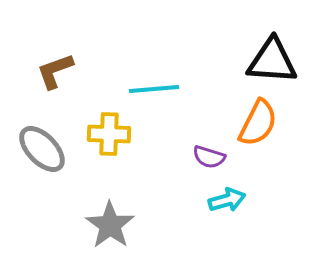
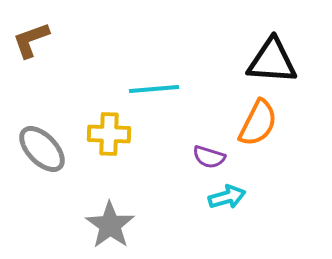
brown L-shape: moved 24 px left, 31 px up
cyan arrow: moved 3 px up
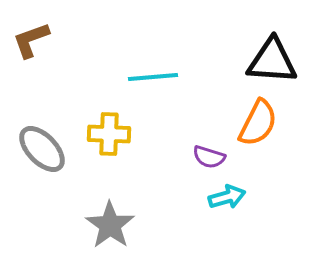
cyan line: moved 1 px left, 12 px up
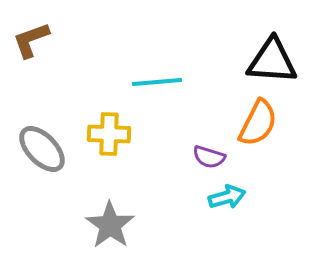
cyan line: moved 4 px right, 5 px down
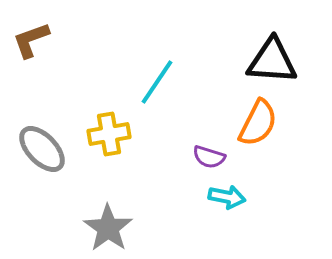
cyan line: rotated 51 degrees counterclockwise
yellow cross: rotated 12 degrees counterclockwise
cyan arrow: rotated 27 degrees clockwise
gray star: moved 2 px left, 3 px down
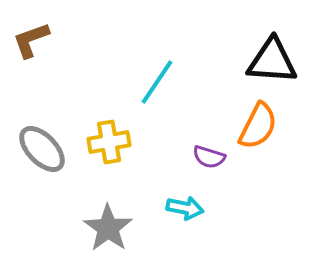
orange semicircle: moved 3 px down
yellow cross: moved 8 px down
cyan arrow: moved 42 px left, 11 px down
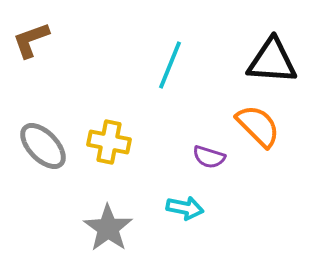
cyan line: moved 13 px right, 17 px up; rotated 12 degrees counterclockwise
orange semicircle: rotated 72 degrees counterclockwise
yellow cross: rotated 21 degrees clockwise
gray ellipse: moved 1 px right, 3 px up
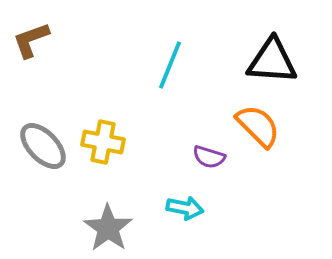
yellow cross: moved 6 px left
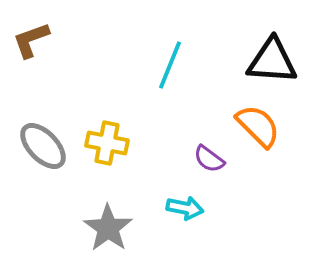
yellow cross: moved 4 px right, 1 px down
purple semicircle: moved 2 px down; rotated 20 degrees clockwise
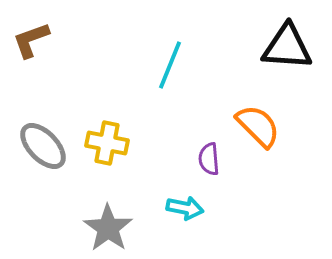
black triangle: moved 15 px right, 14 px up
purple semicircle: rotated 48 degrees clockwise
